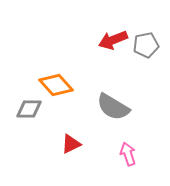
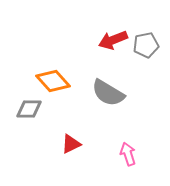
orange diamond: moved 3 px left, 4 px up
gray semicircle: moved 5 px left, 14 px up
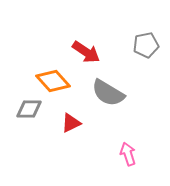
red arrow: moved 27 px left, 12 px down; rotated 124 degrees counterclockwise
red triangle: moved 21 px up
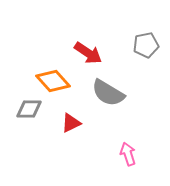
red arrow: moved 2 px right, 1 px down
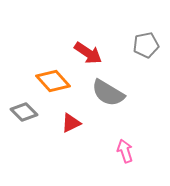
gray diamond: moved 5 px left, 3 px down; rotated 44 degrees clockwise
pink arrow: moved 3 px left, 3 px up
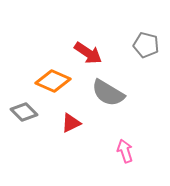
gray pentagon: rotated 25 degrees clockwise
orange diamond: rotated 24 degrees counterclockwise
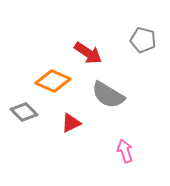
gray pentagon: moved 3 px left, 5 px up
gray semicircle: moved 2 px down
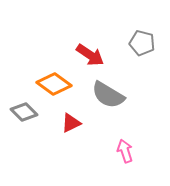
gray pentagon: moved 1 px left, 3 px down
red arrow: moved 2 px right, 2 px down
orange diamond: moved 1 px right, 3 px down; rotated 12 degrees clockwise
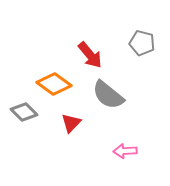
red arrow: rotated 16 degrees clockwise
gray semicircle: rotated 8 degrees clockwise
red triangle: rotated 20 degrees counterclockwise
pink arrow: rotated 75 degrees counterclockwise
